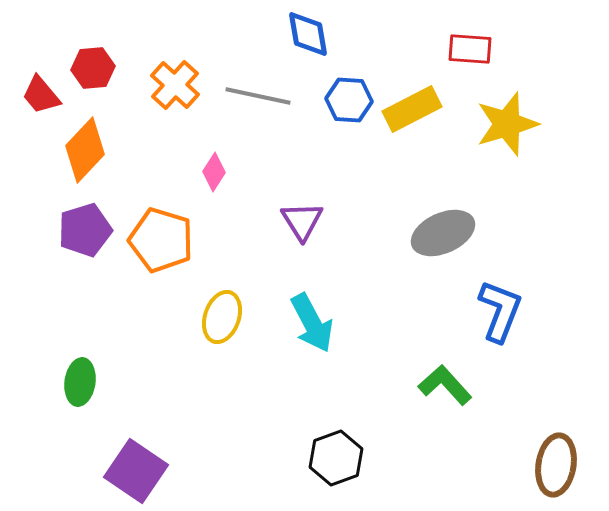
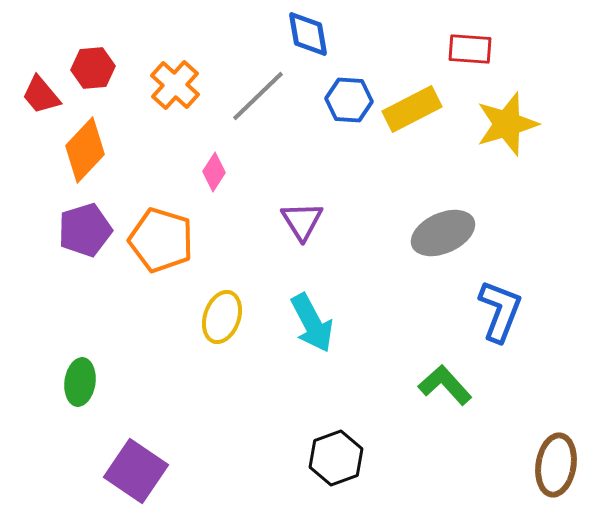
gray line: rotated 56 degrees counterclockwise
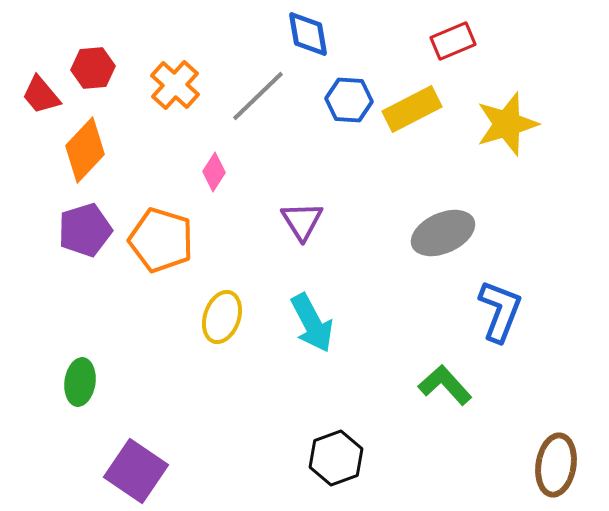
red rectangle: moved 17 px left, 8 px up; rotated 27 degrees counterclockwise
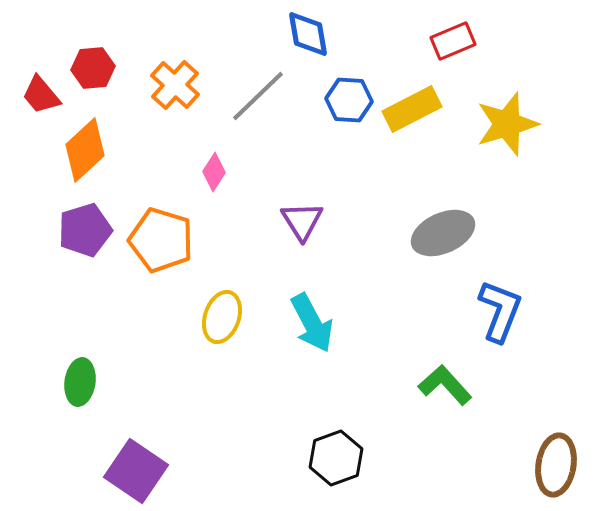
orange diamond: rotated 4 degrees clockwise
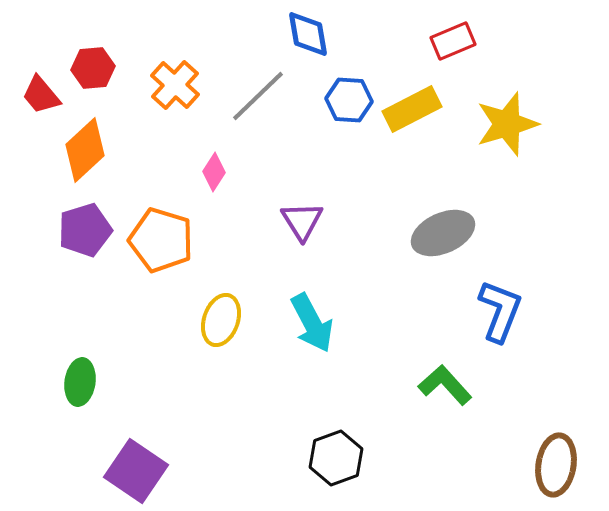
yellow ellipse: moved 1 px left, 3 px down
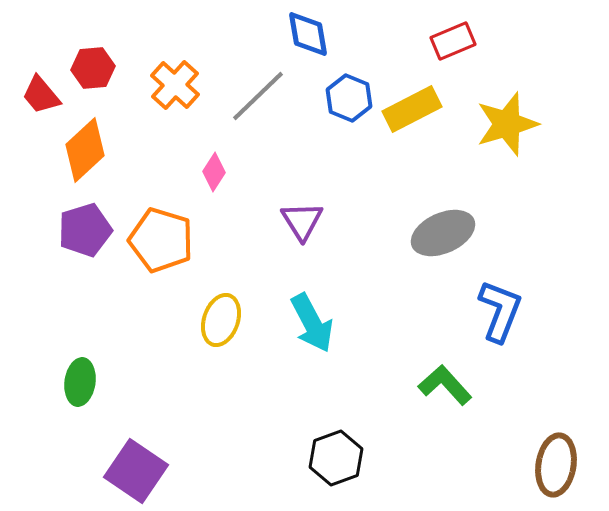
blue hexagon: moved 2 px up; rotated 18 degrees clockwise
